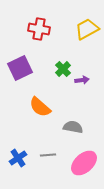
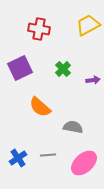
yellow trapezoid: moved 1 px right, 4 px up
purple arrow: moved 11 px right
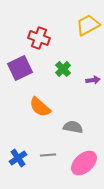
red cross: moved 9 px down; rotated 10 degrees clockwise
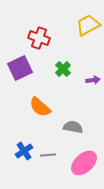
blue cross: moved 6 px right, 7 px up
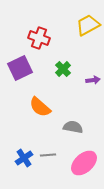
blue cross: moved 7 px down
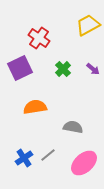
red cross: rotated 15 degrees clockwise
purple arrow: moved 11 px up; rotated 48 degrees clockwise
orange semicircle: moved 5 px left; rotated 130 degrees clockwise
gray line: rotated 35 degrees counterclockwise
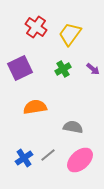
yellow trapezoid: moved 18 px left, 9 px down; rotated 25 degrees counterclockwise
red cross: moved 3 px left, 11 px up
green cross: rotated 14 degrees clockwise
pink ellipse: moved 4 px left, 3 px up
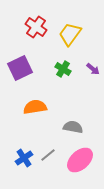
green cross: rotated 28 degrees counterclockwise
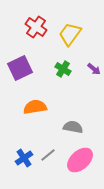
purple arrow: moved 1 px right
